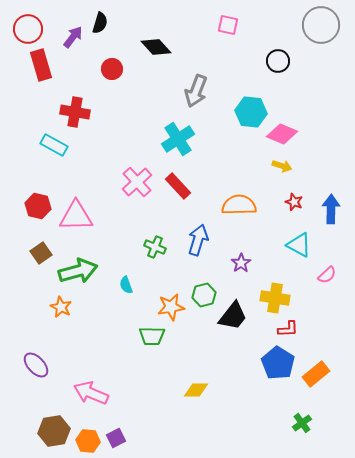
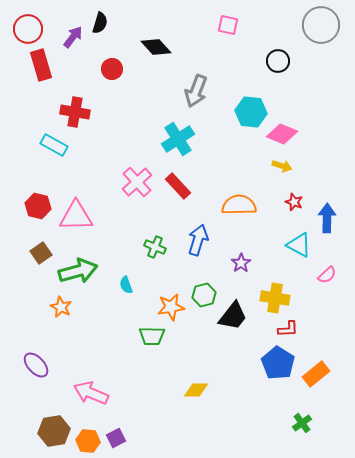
blue arrow at (331, 209): moved 4 px left, 9 px down
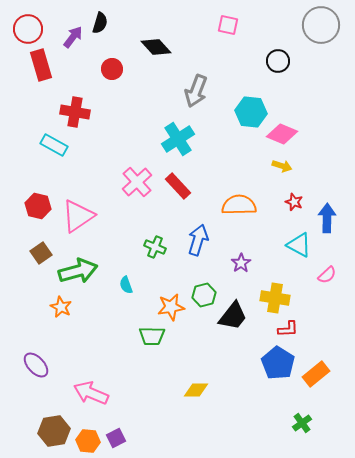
pink triangle at (76, 216): moved 2 px right; rotated 33 degrees counterclockwise
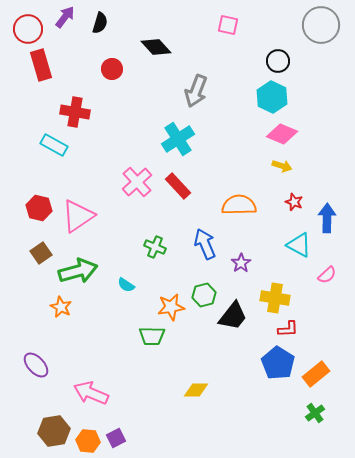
purple arrow at (73, 37): moved 8 px left, 20 px up
cyan hexagon at (251, 112): moved 21 px right, 15 px up; rotated 20 degrees clockwise
red hexagon at (38, 206): moved 1 px right, 2 px down
blue arrow at (198, 240): moved 7 px right, 4 px down; rotated 40 degrees counterclockwise
cyan semicircle at (126, 285): rotated 36 degrees counterclockwise
green cross at (302, 423): moved 13 px right, 10 px up
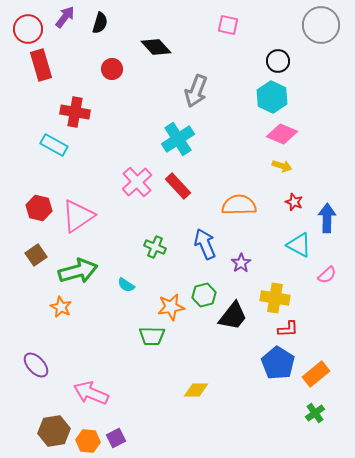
brown square at (41, 253): moved 5 px left, 2 px down
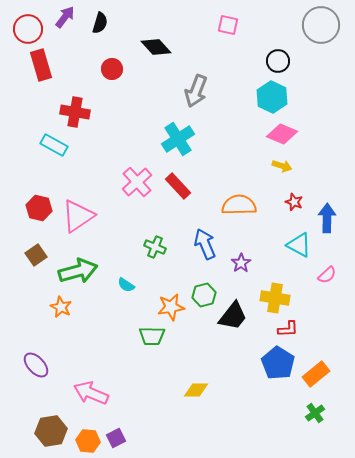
brown hexagon at (54, 431): moved 3 px left
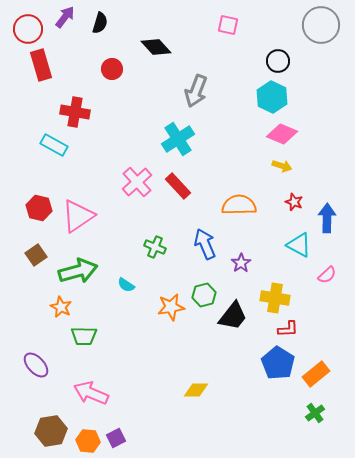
green trapezoid at (152, 336): moved 68 px left
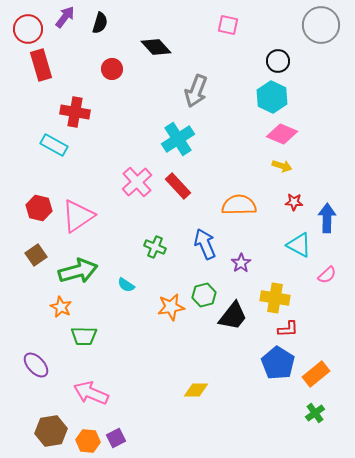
red star at (294, 202): rotated 18 degrees counterclockwise
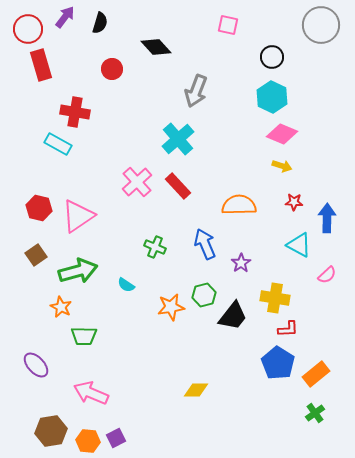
black circle at (278, 61): moved 6 px left, 4 px up
cyan cross at (178, 139): rotated 8 degrees counterclockwise
cyan rectangle at (54, 145): moved 4 px right, 1 px up
